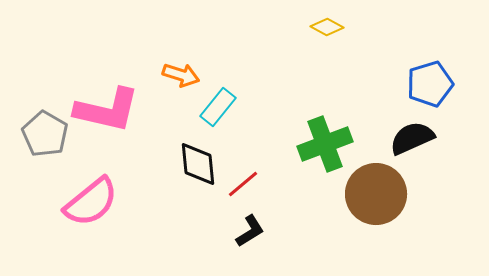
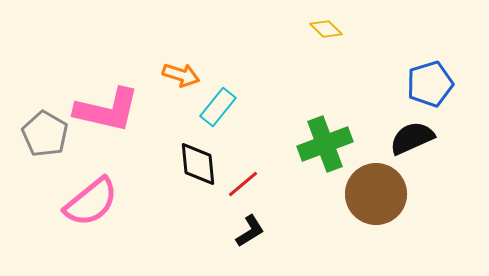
yellow diamond: moved 1 px left, 2 px down; rotated 16 degrees clockwise
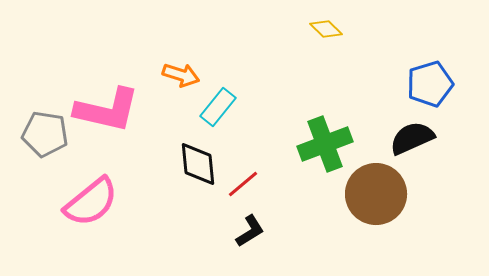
gray pentagon: rotated 21 degrees counterclockwise
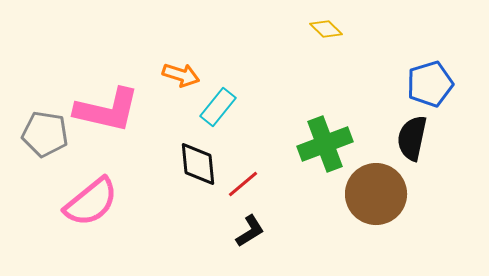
black semicircle: rotated 54 degrees counterclockwise
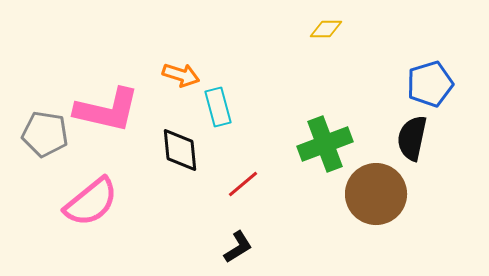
yellow diamond: rotated 44 degrees counterclockwise
cyan rectangle: rotated 54 degrees counterclockwise
black diamond: moved 18 px left, 14 px up
black L-shape: moved 12 px left, 16 px down
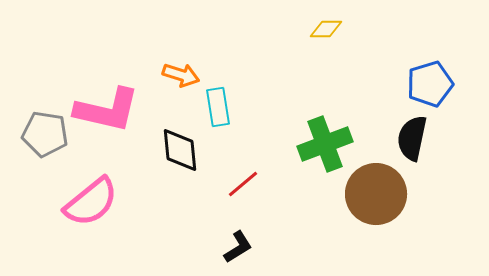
cyan rectangle: rotated 6 degrees clockwise
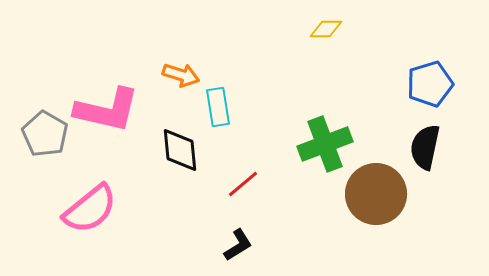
gray pentagon: rotated 21 degrees clockwise
black semicircle: moved 13 px right, 9 px down
pink semicircle: moved 1 px left, 7 px down
black L-shape: moved 2 px up
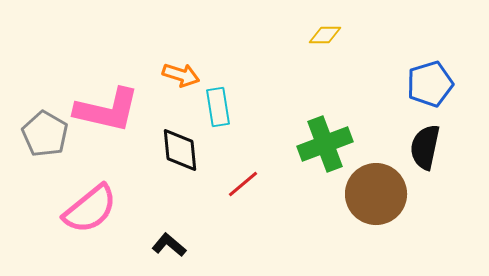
yellow diamond: moved 1 px left, 6 px down
black L-shape: moved 69 px left; rotated 108 degrees counterclockwise
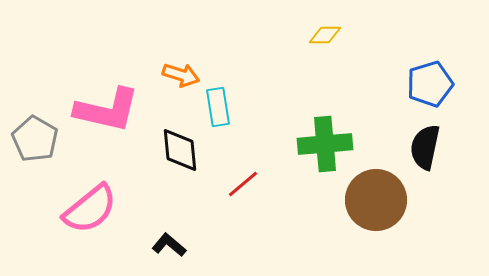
gray pentagon: moved 10 px left, 5 px down
green cross: rotated 16 degrees clockwise
brown circle: moved 6 px down
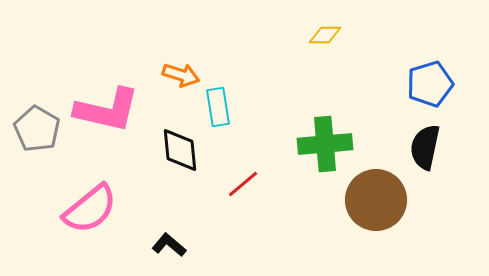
gray pentagon: moved 2 px right, 10 px up
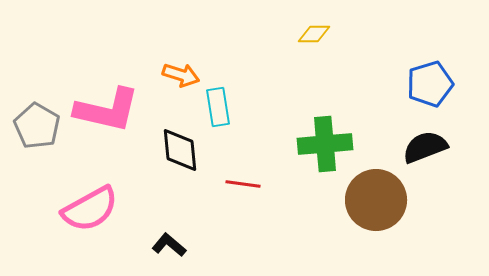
yellow diamond: moved 11 px left, 1 px up
gray pentagon: moved 3 px up
black semicircle: rotated 57 degrees clockwise
red line: rotated 48 degrees clockwise
pink semicircle: rotated 10 degrees clockwise
